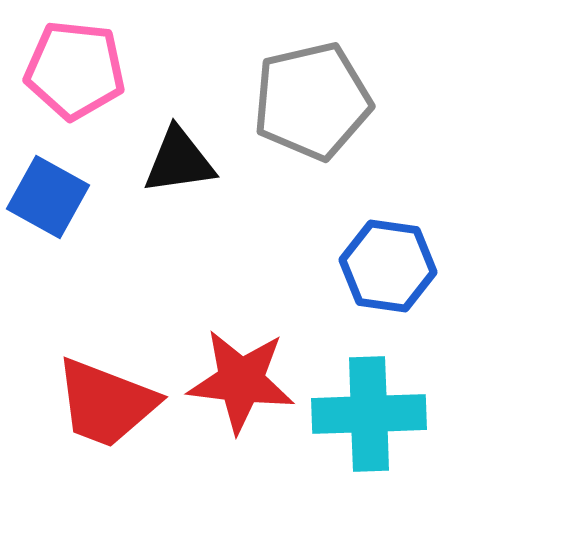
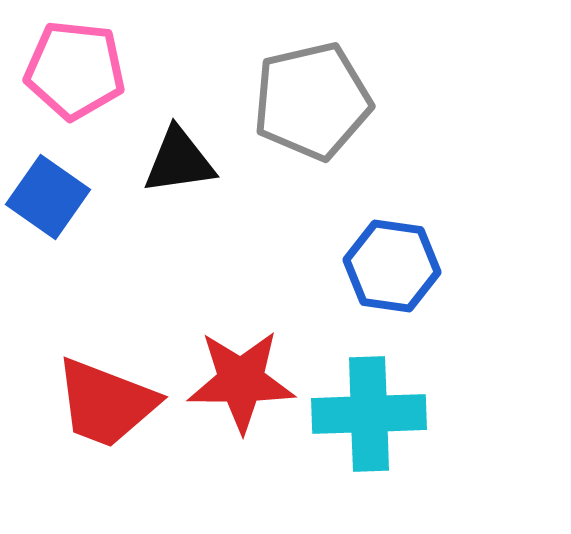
blue square: rotated 6 degrees clockwise
blue hexagon: moved 4 px right
red star: rotated 7 degrees counterclockwise
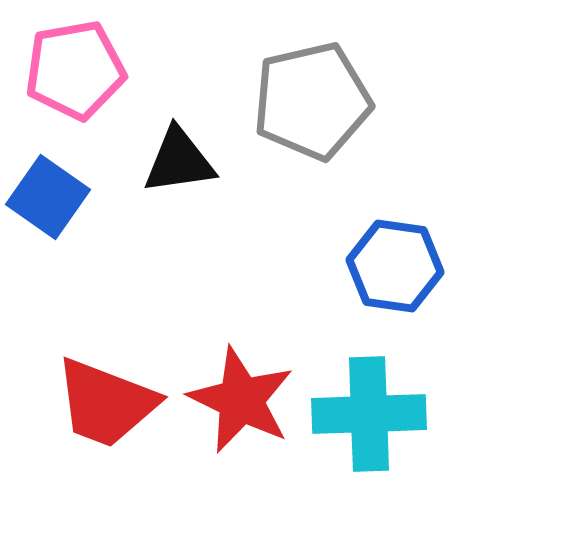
pink pentagon: rotated 16 degrees counterclockwise
blue hexagon: moved 3 px right
red star: moved 19 px down; rotated 26 degrees clockwise
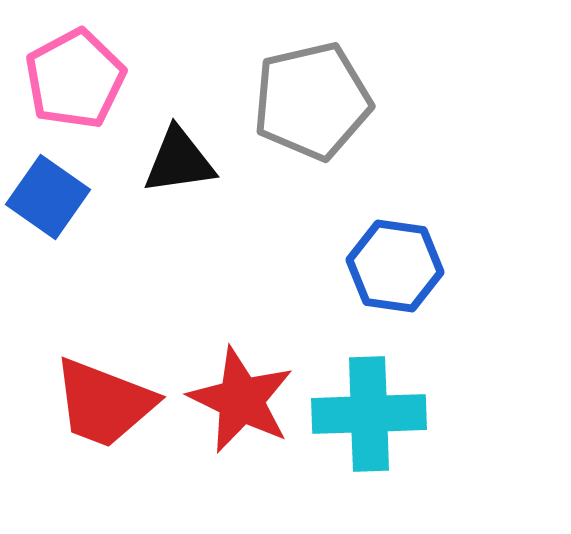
pink pentagon: moved 9 px down; rotated 18 degrees counterclockwise
red trapezoid: moved 2 px left
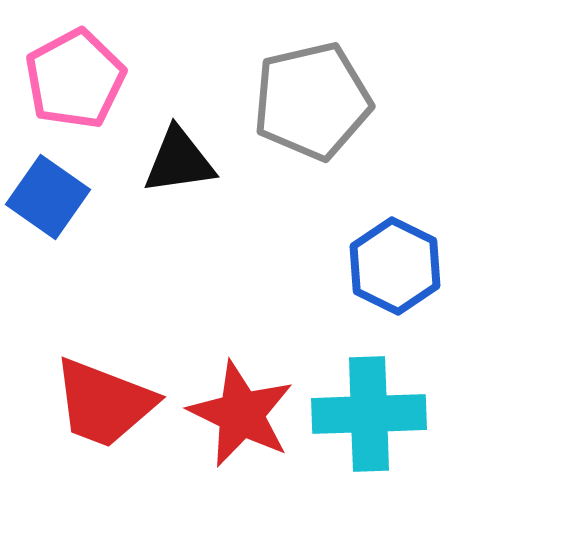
blue hexagon: rotated 18 degrees clockwise
red star: moved 14 px down
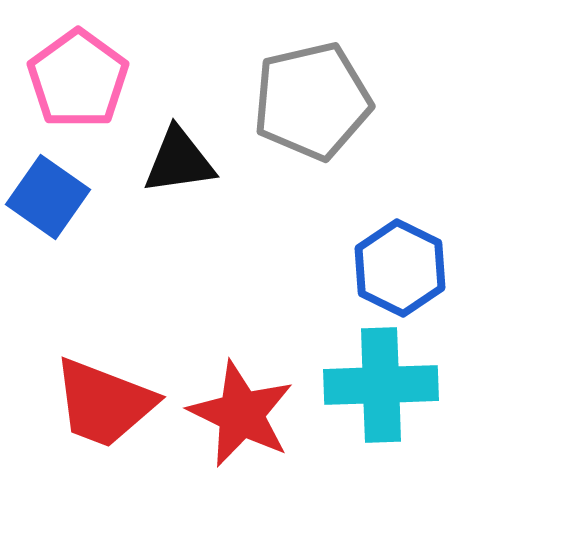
pink pentagon: moved 3 px right; rotated 8 degrees counterclockwise
blue hexagon: moved 5 px right, 2 px down
cyan cross: moved 12 px right, 29 px up
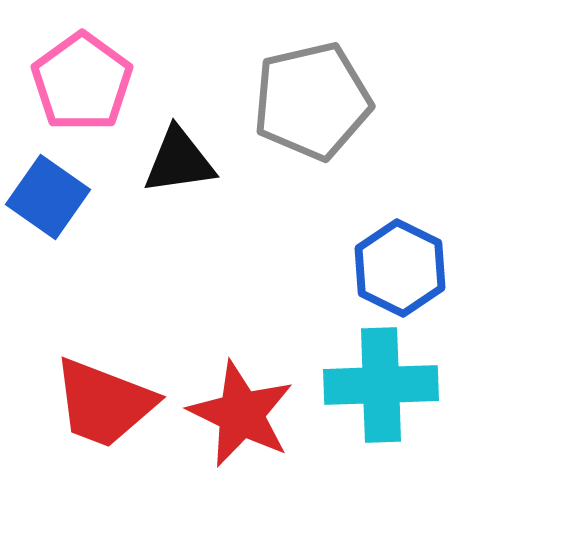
pink pentagon: moved 4 px right, 3 px down
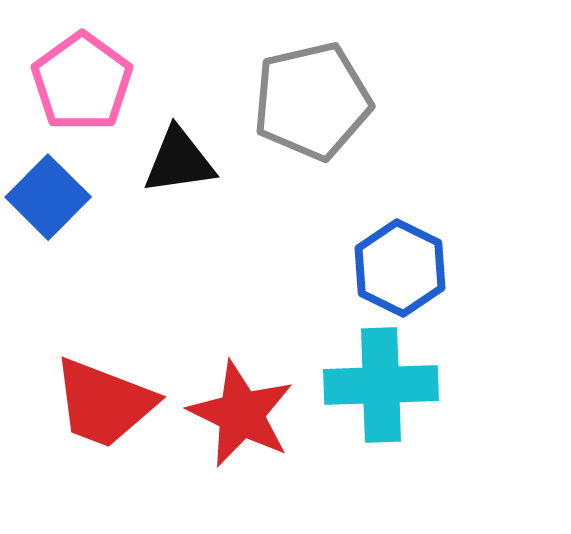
blue square: rotated 10 degrees clockwise
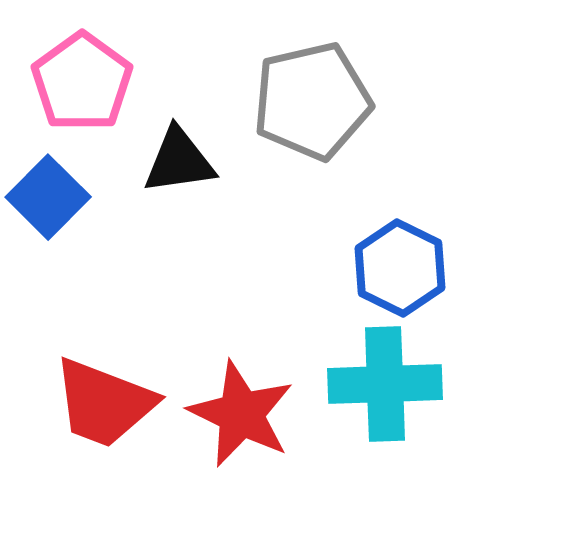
cyan cross: moved 4 px right, 1 px up
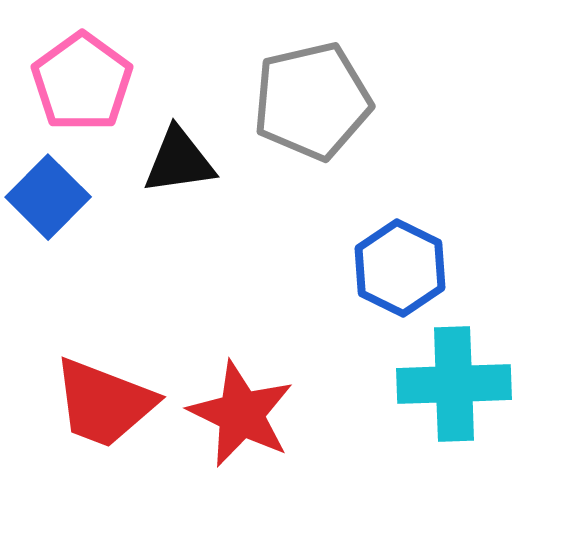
cyan cross: moved 69 px right
